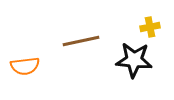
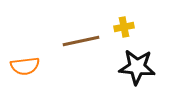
yellow cross: moved 26 px left
black star: moved 3 px right, 7 px down
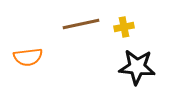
brown line: moved 17 px up
orange semicircle: moved 3 px right, 9 px up
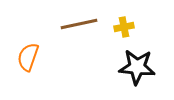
brown line: moved 2 px left
orange semicircle: rotated 116 degrees clockwise
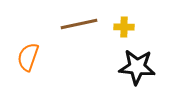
yellow cross: rotated 12 degrees clockwise
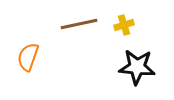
yellow cross: moved 2 px up; rotated 18 degrees counterclockwise
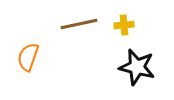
yellow cross: rotated 12 degrees clockwise
black star: rotated 9 degrees clockwise
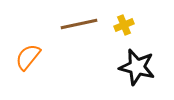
yellow cross: rotated 18 degrees counterclockwise
orange semicircle: rotated 20 degrees clockwise
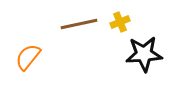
yellow cross: moved 4 px left, 3 px up
black star: moved 7 px right, 13 px up; rotated 18 degrees counterclockwise
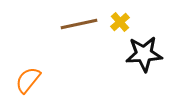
yellow cross: rotated 18 degrees counterclockwise
orange semicircle: moved 23 px down
